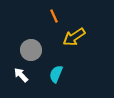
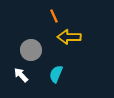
yellow arrow: moved 5 px left; rotated 35 degrees clockwise
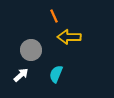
white arrow: rotated 91 degrees clockwise
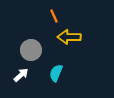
cyan semicircle: moved 1 px up
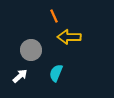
white arrow: moved 1 px left, 1 px down
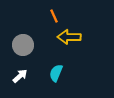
gray circle: moved 8 px left, 5 px up
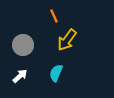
yellow arrow: moved 2 px left, 3 px down; rotated 55 degrees counterclockwise
